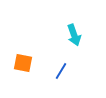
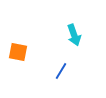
orange square: moved 5 px left, 11 px up
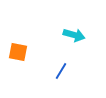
cyan arrow: rotated 55 degrees counterclockwise
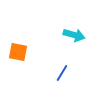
blue line: moved 1 px right, 2 px down
